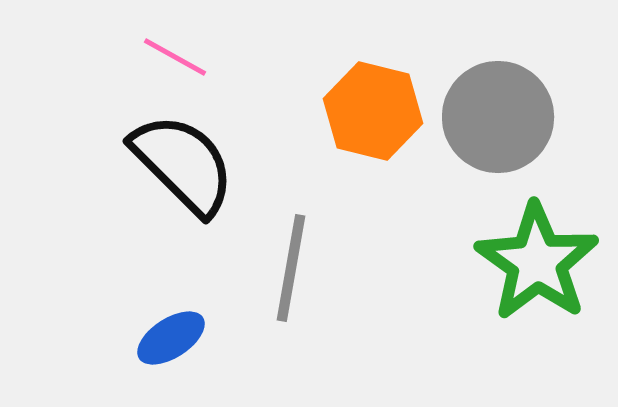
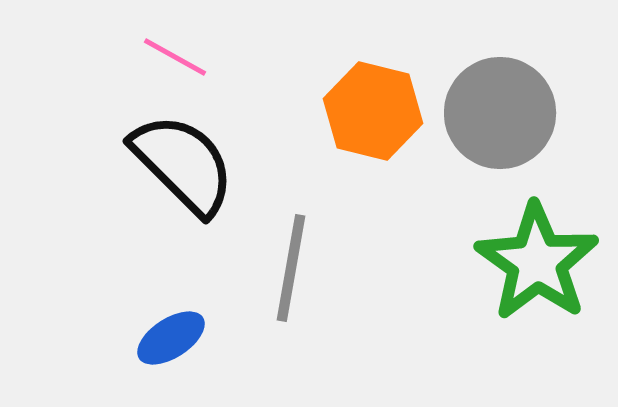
gray circle: moved 2 px right, 4 px up
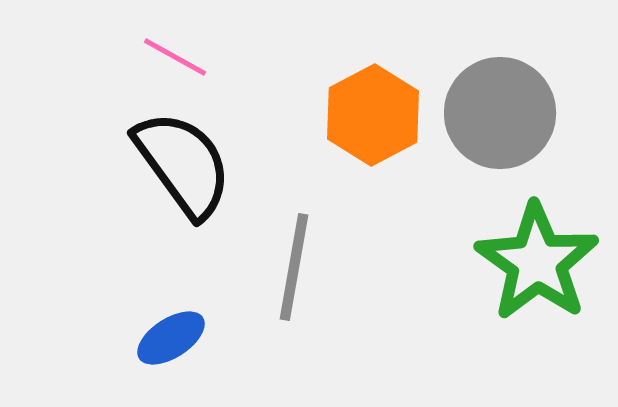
orange hexagon: moved 4 px down; rotated 18 degrees clockwise
black semicircle: rotated 9 degrees clockwise
gray line: moved 3 px right, 1 px up
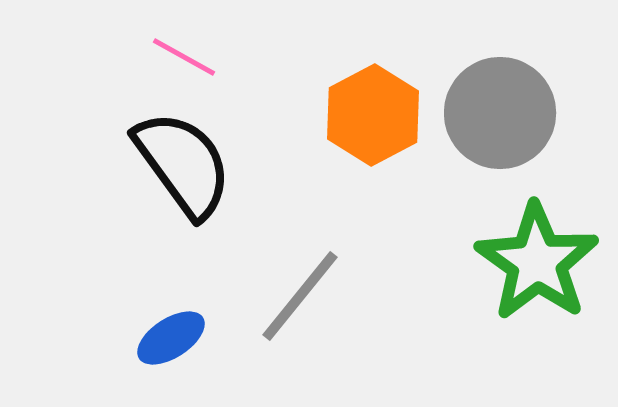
pink line: moved 9 px right
gray line: moved 6 px right, 29 px down; rotated 29 degrees clockwise
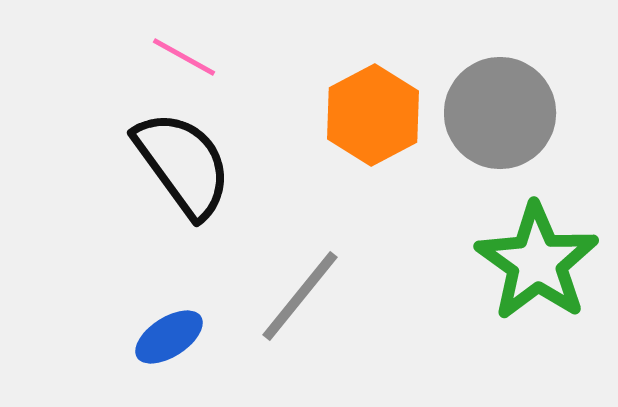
blue ellipse: moved 2 px left, 1 px up
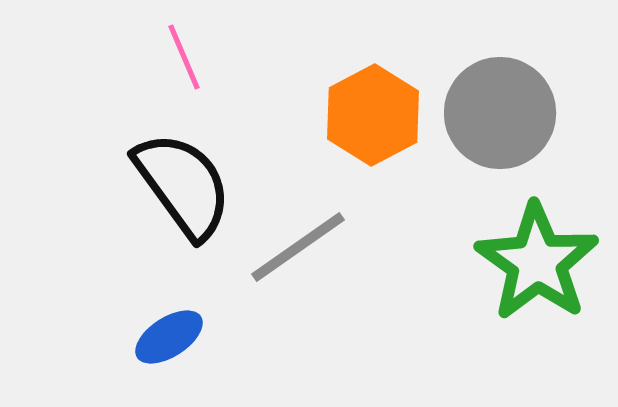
pink line: rotated 38 degrees clockwise
black semicircle: moved 21 px down
gray line: moved 2 px left, 49 px up; rotated 16 degrees clockwise
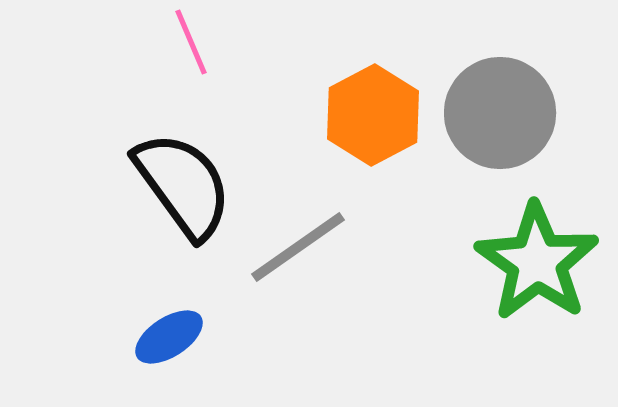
pink line: moved 7 px right, 15 px up
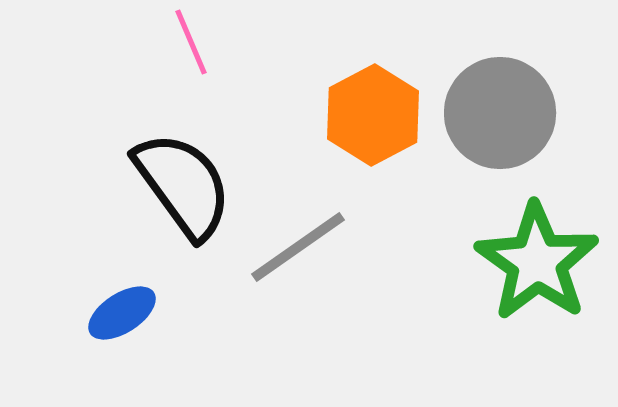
blue ellipse: moved 47 px left, 24 px up
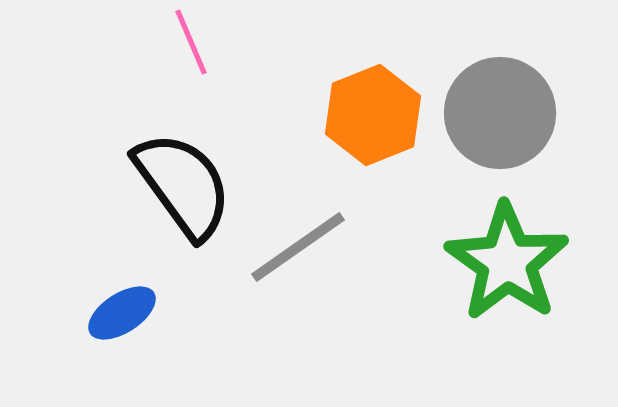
orange hexagon: rotated 6 degrees clockwise
green star: moved 30 px left
